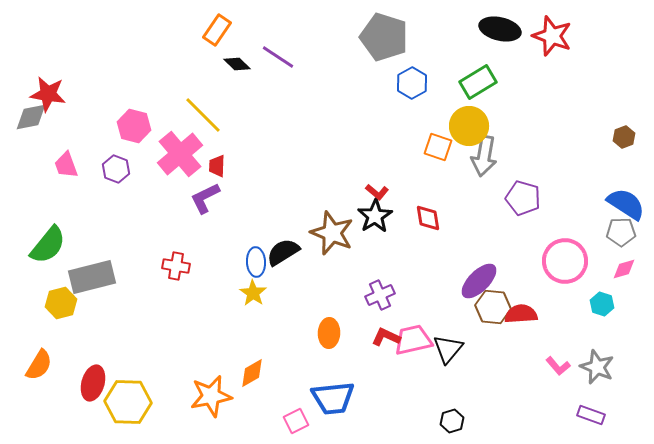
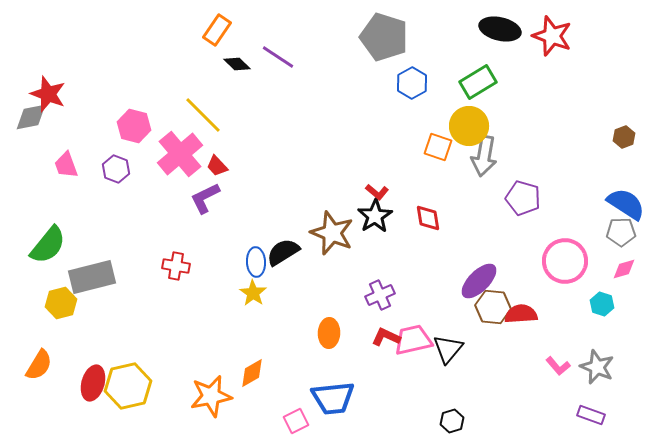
red star at (48, 94): rotated 12 degrees clockwise
red trapezoid at (217, 166): rotated 45 degrees counterclockwise
yellow hexagon at (128, 402): moved 16 px up; rotated 15 degrees counterclockwise
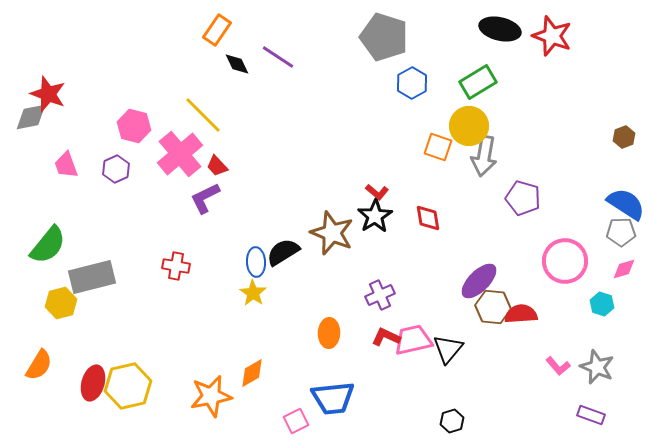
black diamond at (237, 64): rotated 20 degrees clockwise
purple hexagon at (116, 169): rotated 16 degrees clockwise
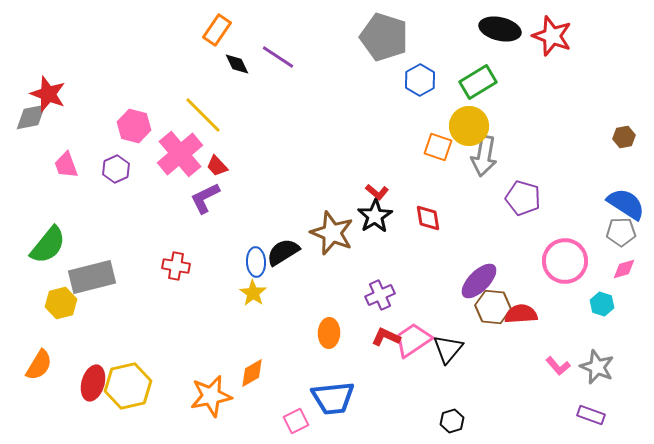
blue hexagon at (412, 83): moved 8 px right, 3 px up
brown hexagon at (624, 137): rotated 10 degrees clockwise
pink trapezoid at (413, 340): rotated 21 degrees counterclockwise
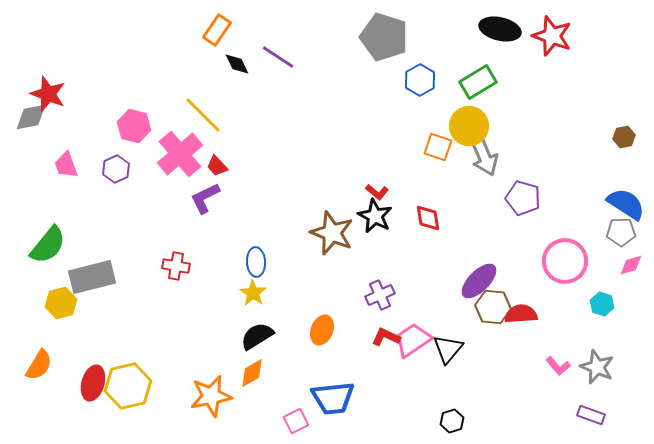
gray arrow at (484, 156): rotated 33 degrees counterclockwise
black star at (375, 216): rotated 12 degrees counterclockwise
black semicircle at (283, 252): moved 26 px left, 84 px down
pink diamond at (624, 269): moved 7 px right, 4 px up
orange ellipse at (329, 333): moved 7 px left, 3 px up; rotated 20 degrees clockwise
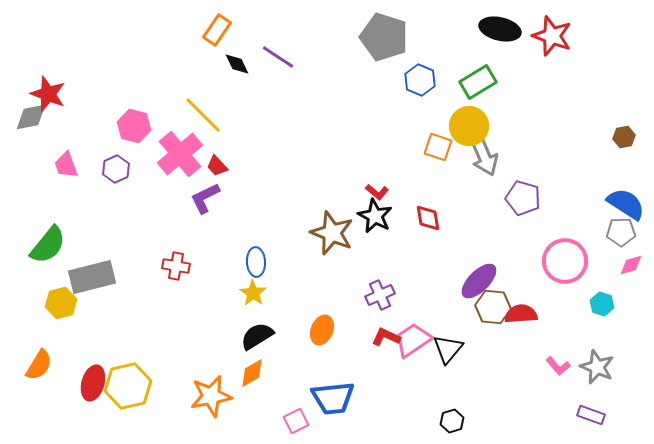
blue hexagon at (420, 80): rotated 8 degrees counterclockwise
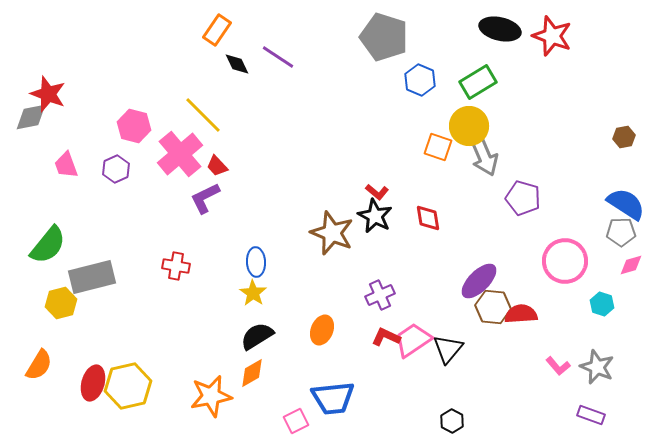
black hexagon at (452, 421): rotated 15 degrees counterclockwise
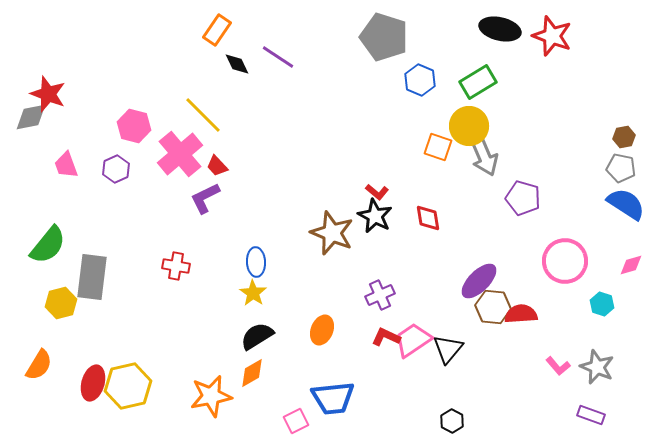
gray pentagon at (621, 232): moved 64 px up; rotated 12 degrees clockwise
gray rectangle at (92, 277): rotated 69 degrees counterclockwise
